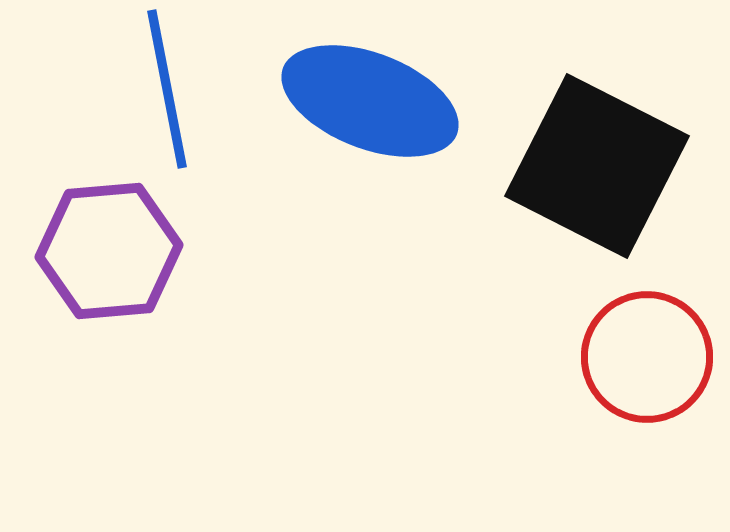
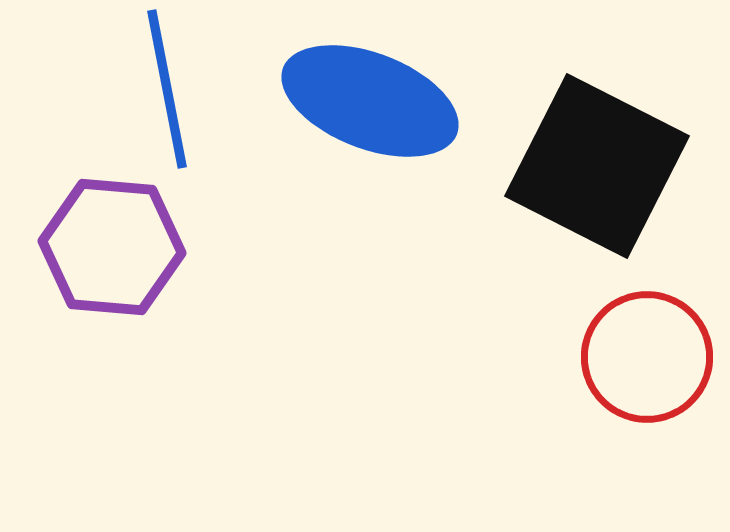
purple hexagon: moved 3 px right, 4 px up; rotated 10 degrees clockwise
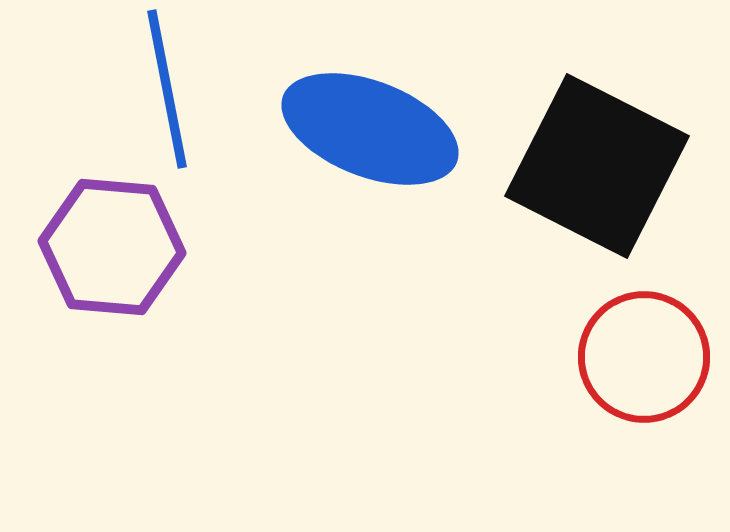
blue ellipse: moved 28 px down
red circle: moved 3 px left
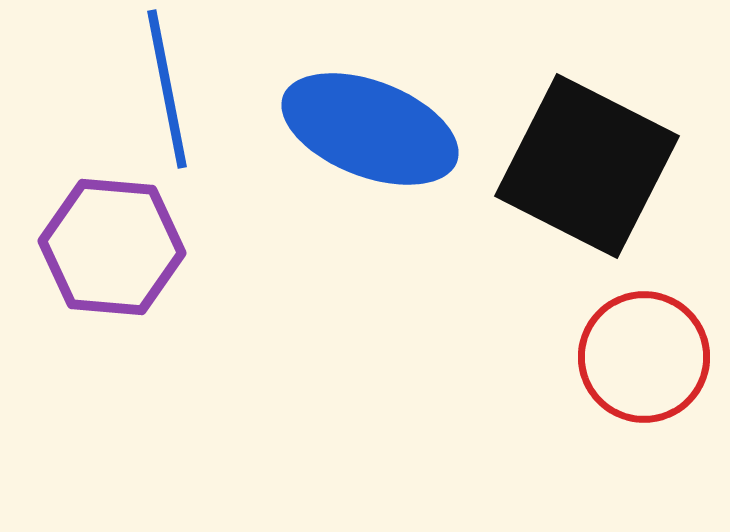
black square: moved 10 px left
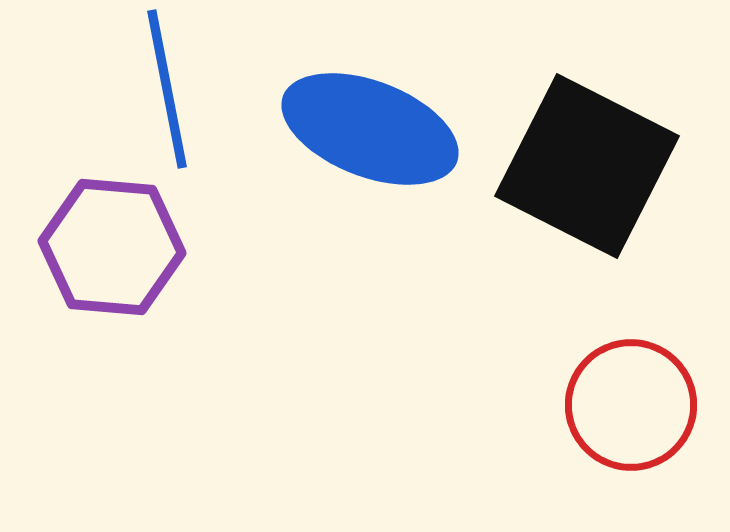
red circle: moved 13 px left, 48 px down
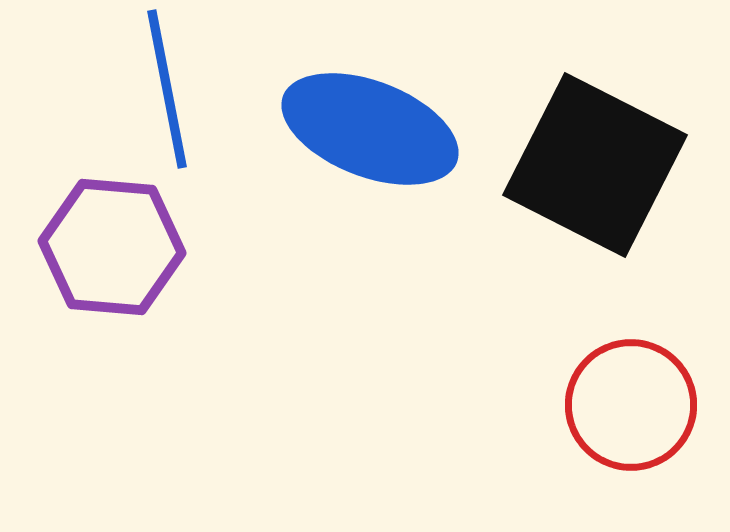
black square: moved 8 px right, 1 px up
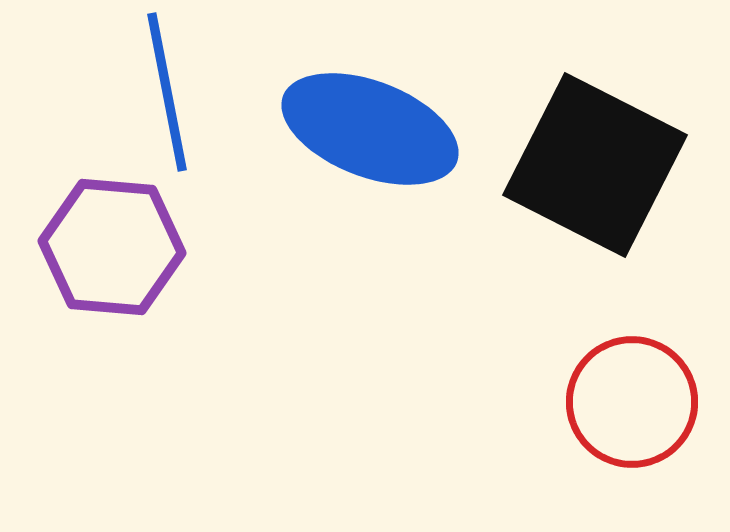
blue line: moved 3 px down
red circle: moved 1 px right, 3 px up
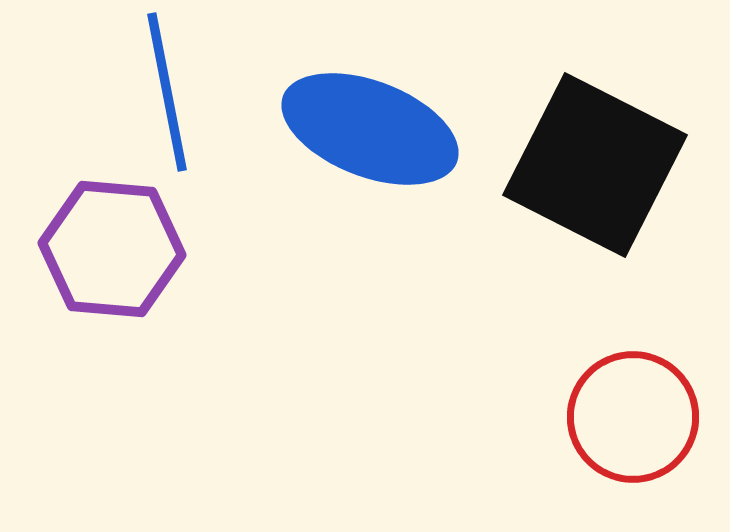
purple hexagon: moved 2 px down
red circle: moved 1 px right, 15 px down
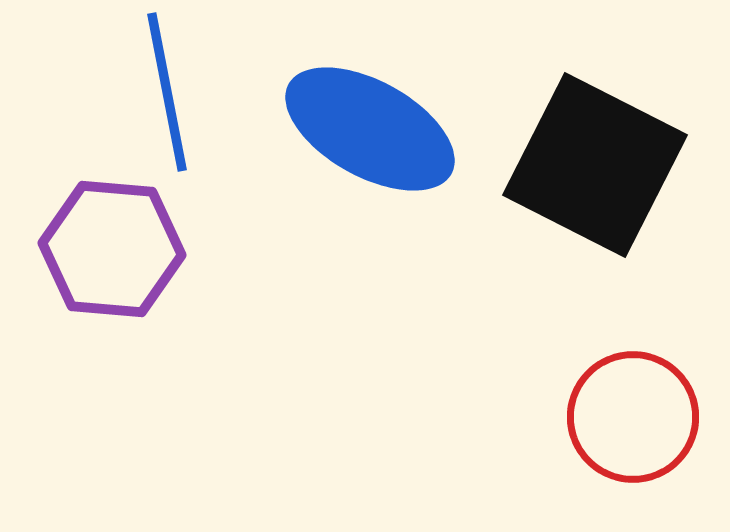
blue ellipse: rotated 8 degrees clockwise
